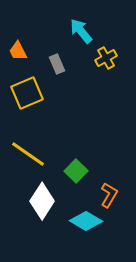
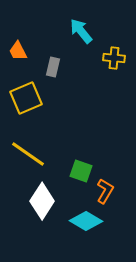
yellow cross: moved 8 px right; rotated 35 degrees clockwise
gray rectangle: moved 4 px left, 3 px down; rotated 36 degrees clockwise
yellow square: moved 1 px left, 5 px down
green square: moved 5 px right; rotated 25 degrees counterclockwise
orange L-shape: moved 4 px left, 4 px up
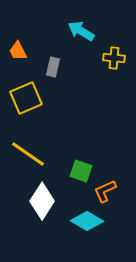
cyan arrow: rotated 20 degrees counterclockwise
orange L-shape: rotated 145 degrees counterclockwise
cyan diamond: moved 1 px right
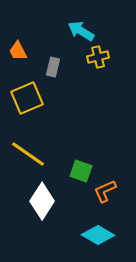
yellow cross: moved 16 px left, 1 px up; rotated 20 degrees counterclockwise
yellow square: moved 1 px right
cyan diamond: moved 11 px right, 14 px down
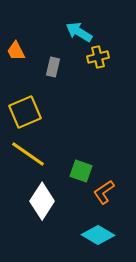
cyan arrow: moved 2 px left, 1 px down
orange trapezoid: moved 2 px left
yellow square: moved 2 px left, 14 px down
orange L-shape: moved 1 px left, 1 px down; rotated 10 degrees counterclockwise
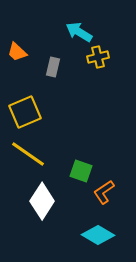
orange trapezoid: moved 1 px right, 1 px down; rotated 20 degrees counterclockwise
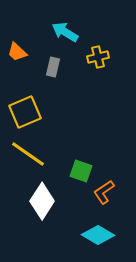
cyan arrow: moved 14 px left
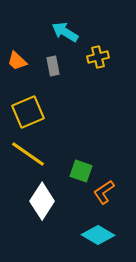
orange trapezoid: moved 9 px down
gray rectangle: moved 1 px up; rotated 24 degrees counterclockwise
yellow square: moved 3 px right
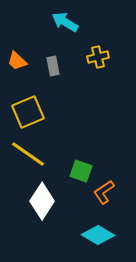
cyan arrow: moved 10 px up
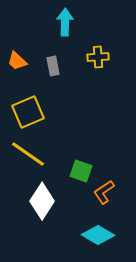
cyan arrow: rotated 60 degrees clockwise
yellow cross: rotated 10 degrees clockwise
